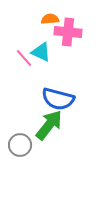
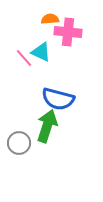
green arrow: moved 2 px left, 1 px down; rotated 20 degrees counterclockwise
gray circle: moved 1 px left, 2 px up
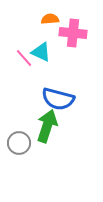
pink cross: moved 5 px right, 1 px down
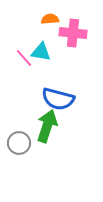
cyan triangle: rotated 15 degrees counterclockwise
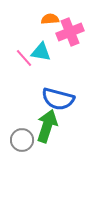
pink cross: moved 3 px left, 1 px up; rotated 28 degrees counterclockwise
gray circle: moved 3 px right, 3 px up
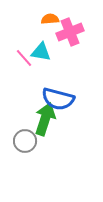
green arrow: moved 2 px left, 7 px up
gray circle: moved 3 px right, 1 px down
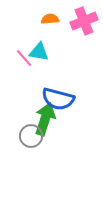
pink cross: moved 14 px right, 11 px up
cyan triangle: moved 2 px left
gray circle: moved 6 px right, 5 px up
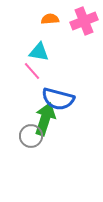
pink line: moved 8 px right, 13 px down
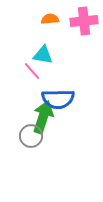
pink cross: rotated 16 degrees clockwise
cyan triangle: moved 4 px right, 3 px down
blue semicircle: rotated 16 degrees counterclockwise
green arrow: moved 2 px left, 2 px up
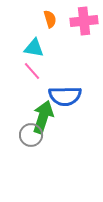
orange semicircle: rotated 78 degrees clockwise
cyan triangle: moved 9 px left, 7 px up
blue semicircle: moved 7 px right, 3 px up
gray circle: moved 1 px up
